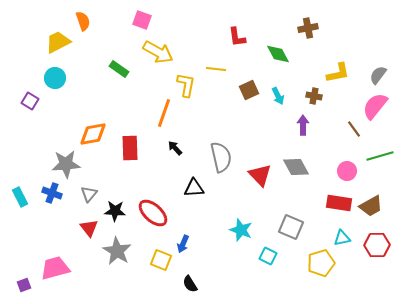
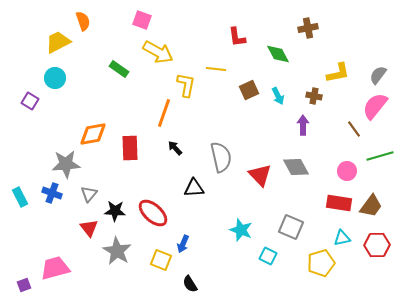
brown trapezoid at (371, 206): rotated 25 degrees counterclockwise
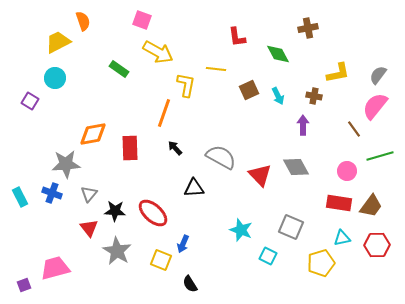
gray semicircle at (221, 157): rotated 48 degrees counterclockwise
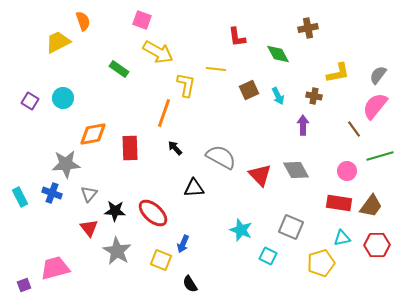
cyan circle at (55, 78): moved 8 px right, 20 px down
gray diamond at (296, 167): moved 3 px down
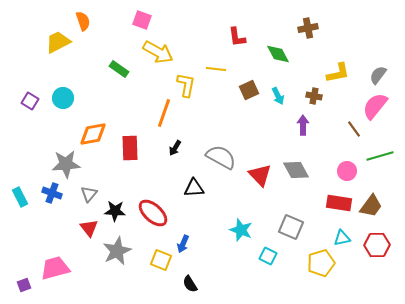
black arrow at (175, 148): rotated 105 degrees counterclockwise
gray star at (117, 251): rotated 16 degrees clockwise
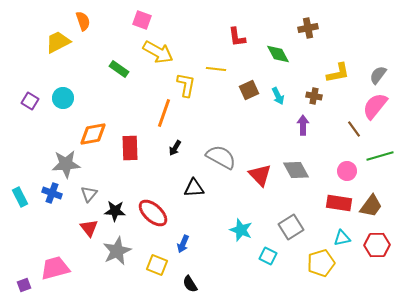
gray square at (291, 227): rotated 35 degrees clockwise
yellow square at (161, 260): moved 4 px left, 5 px down
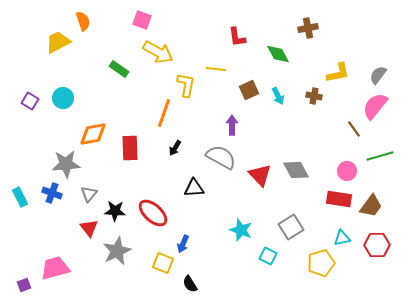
purple arrow at (303, 125): moved 71 px left
red rectangle at (339, 203): moved 4 px up
yellow square at (157, 265): moved 6 px right, 2 px up
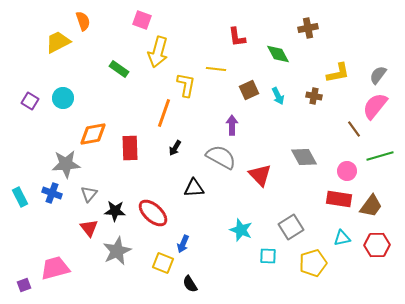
yellow arrow at (158, 52): rotated 76 degrees clockwise
gray diamond at (296, 170): moved 8 px right, 13 px up
cyan square at (268, 256): rotated 24 degrees counterclockwise
yellow pentagon at (321, 263): moved 8 px left
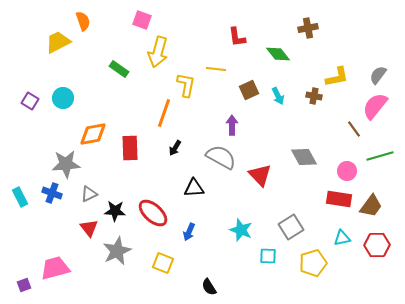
green diamond at (278, 54): rotated 10 degrees counterclockwise
yellow L-shape at (338, 73): moved 1 px left, 4 px down
gray triangle at (89, 194): rotated 24 degrees clockwise
blue arrow at (183, 244): moved 6 px right, 12 px up
black semicircle at (190, 284): moved 19 px right, 3 px down
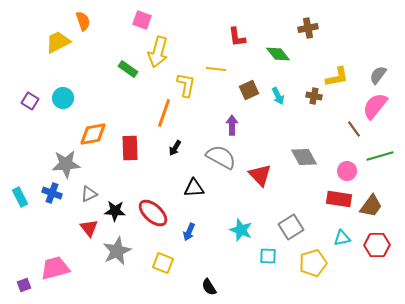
green rectangle at (119, 69): moved 9 px right
